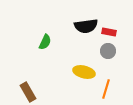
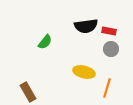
red rectangle: moved 1 px up
green semicircle: rotated 14 degrees clockwise
gray circle: moved 3 px right, 2 px up
orange line: moved 1 px right, 1 px up
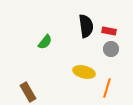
black semicircle: rotated 90 degrees counterclockwise
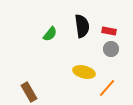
black semicircle: moved 4 px left
green semicircle: moved 5 px right, 8 px up
orange line: rotated 24 degrees clockwise
brown rectangle: moved 1 px right
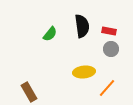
yellow ellipse: rotated 20 degrees counterclockwise
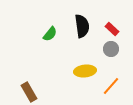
red rectangle: moved 3 px right, 2 px up; rotated 32 degrees clockwise
yellow ellipse: moved 1 px right, 1 px up
orange line: moved 4 px right, 2 px up
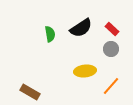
black semicircle: moved 1 px left, 2 px down; rotated 65 degrees clockwise
green semicircle: rotated 49 degrees counterclockwise
brown rectangle: moved 1 px right; rotated 30 degrees counterclockwise
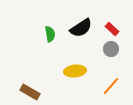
yellow ellipse: moved 10 px left
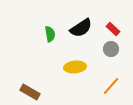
red rectangle: moved 1 px right
yellow ellipse: moved 4 px up
